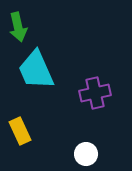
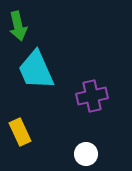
green arrow: moved 1 px up
purple cross: moved 3 px left, 3 px down
yellow rectangle: moved 1 px down
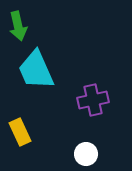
purple cross: moved 1 px right, 4 px down
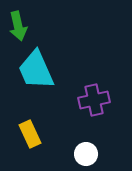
purple cross: moved 1 px right
yellow rectangle: moved 10 px right, 2 px down
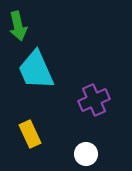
purple cross: rotated 12 degrees counterclockwise
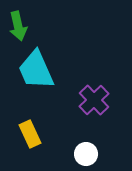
purple cross: rotated 20 degrees counterclockwise
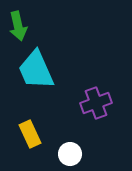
purple cross: moved 2 px right, 3 px down; rotated 24 degrees clockwise
white circle: moved 16 px left
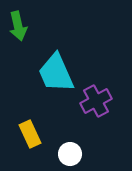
cyan trapezoid: moved 20 px right, 3 px down
purple cross: moved 2 px up; rotated 8 degrees counterclockwise
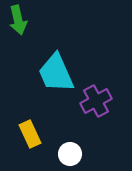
green arrow: moved 6 px up
